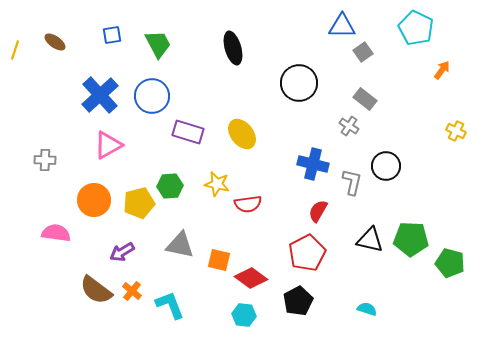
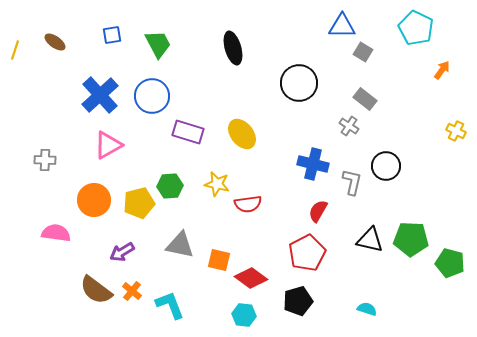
gray square at (363, 52): rotated 24 degrees counterclockwise
black pentagon at (298, 301): rotated 12 degrees clockwise
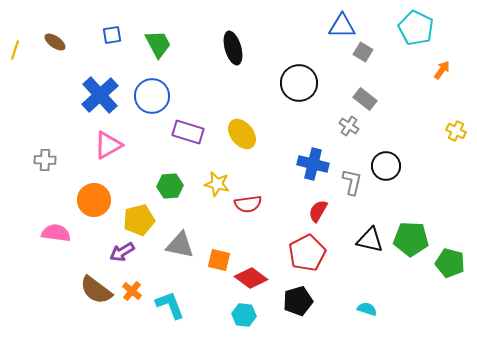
yellow pentagon at (139, 203): moved 17 px down
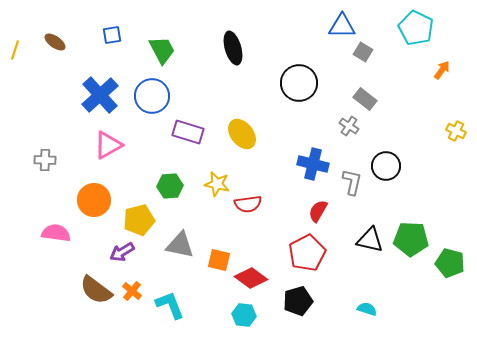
green trapezoid at (158, 44): moved 4 px right, 6 px down
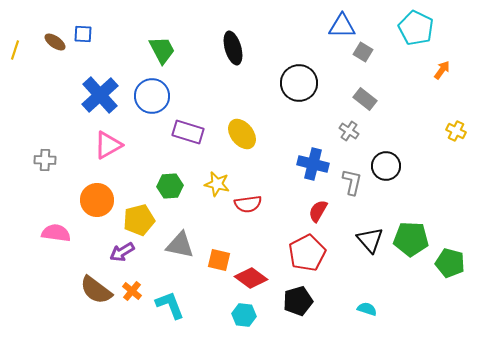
blue square at (112, 35): moved 29 px left, 1 px up; rotated 12 degrees clockwise
gray cross at (349, 126): moved 5 px down
orange circle at (94, 200): moved 3 px right
black triangle at (370, 240): rotated 36 degrees clockwise
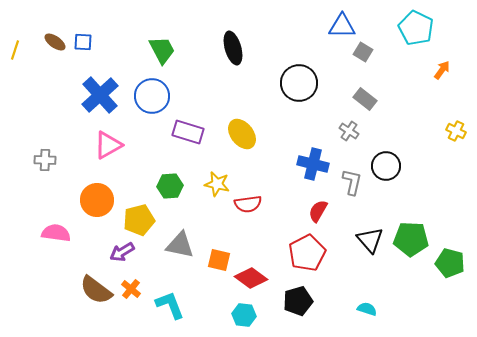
blue square at (83, 34): moved 8 px down
orange cross at (132, 291): moved 1 px left, 2 px up
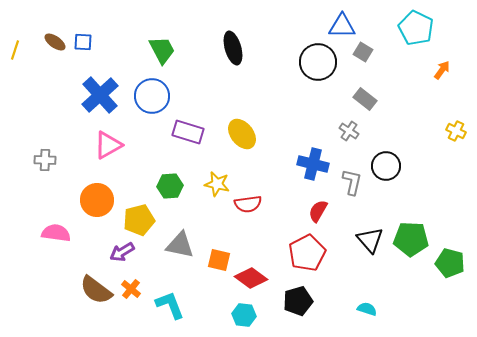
black circle at (299, 83): moved 19 px right, 21 px up
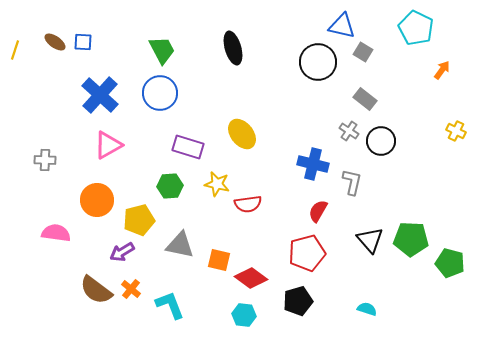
blue triangle at (342, 26): rotated 12 degrees clockwise
blue cross at (100, 95): rotated 6 degrees counterclockwise
blue circle at (152, 96): moved 8 px right, 3 px up
purple rectangle at (188, 132): moved 15 px down
black circle at (386, 166): moved 5 px left, 25 px up
red pentagon at (307, 253): rotated 12 degrees clockwise
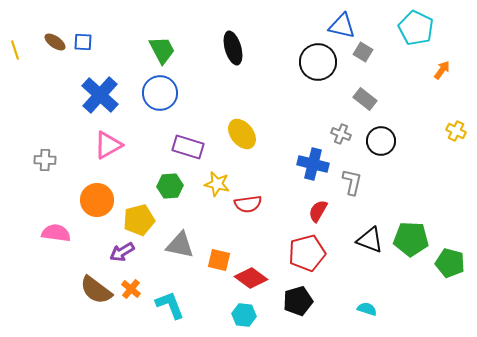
yellow line at (15, 50): rotated 36 degrees counterclockwise
gray cross at (349, 131): moved 8 px left, 3 px down; rotated 12 degrees counterclockwise
black triangle at (370, 240): rotated 28 degrees counterclockwise
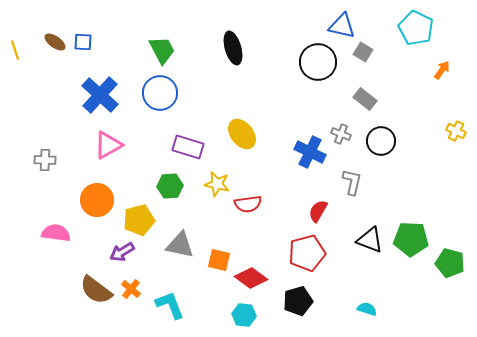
blue cross at (313, 164): moved 3 px left, 12 px up; rotated 12 degrees clockwise
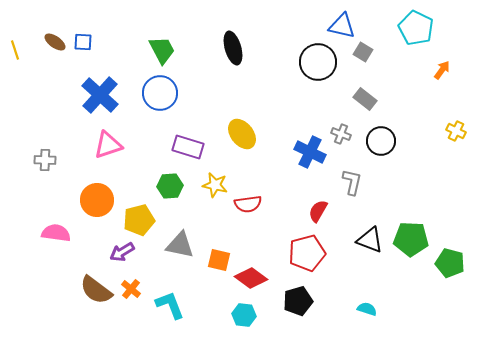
pink triangle at (108, 145): rotated 12 degrees clockwise
yellow star at (217, 184): moved 2 px left, 1 px down
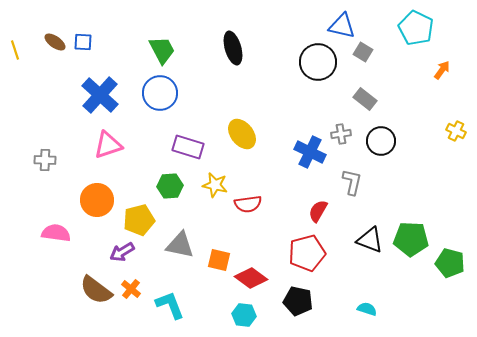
gray cross at (341, 134): rotated 30 degrees counterclockwise
black pentagon at (298, 301): rotated 28 degrees clockwise
